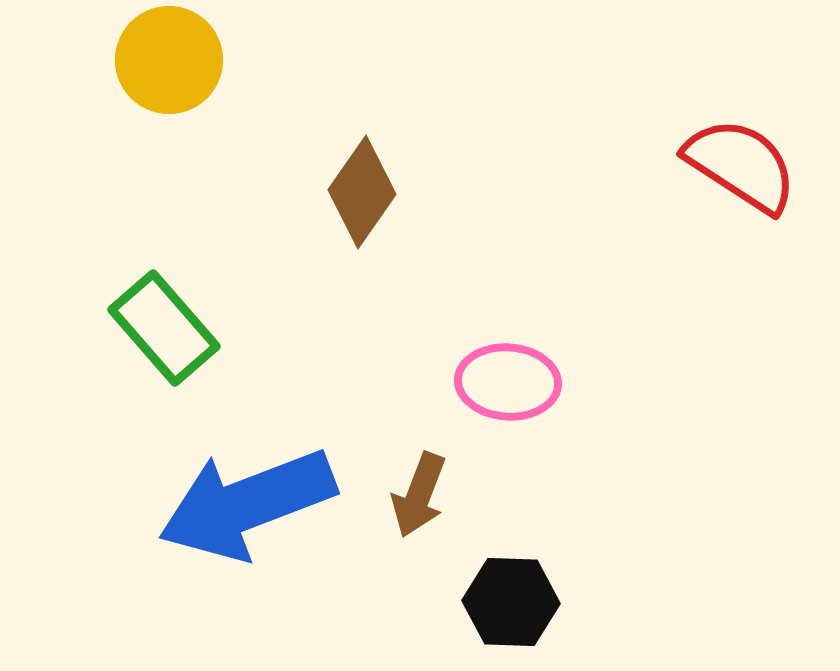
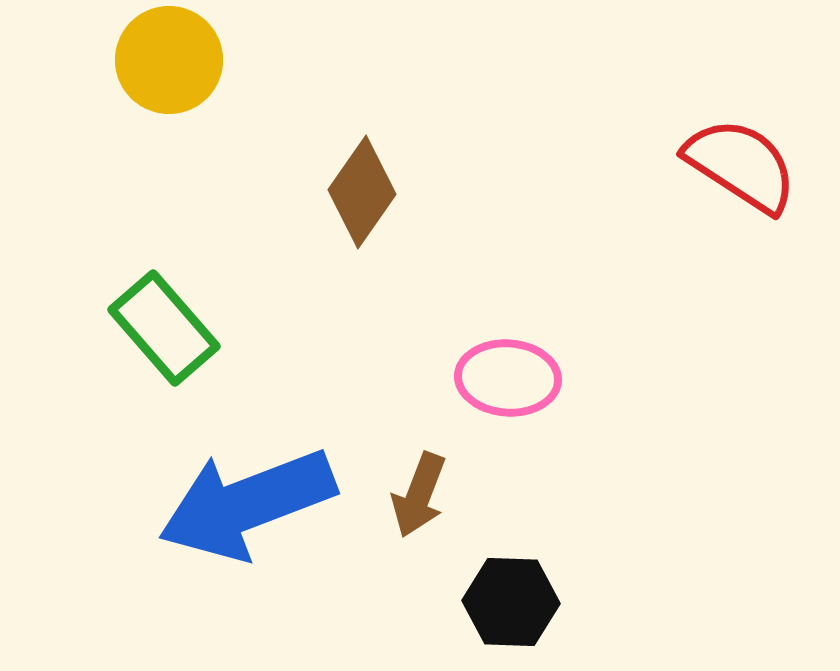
pink ellipse: moved 4 px up
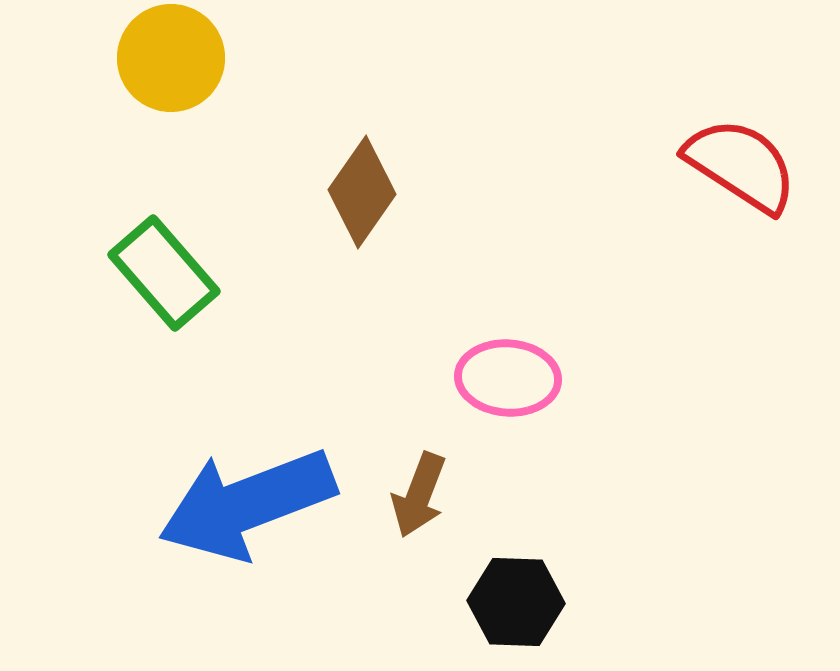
yellow circle: moved 2 px right, 2 px up
green rectangle: moved 55 px up
black hexagon: moved 5 px right
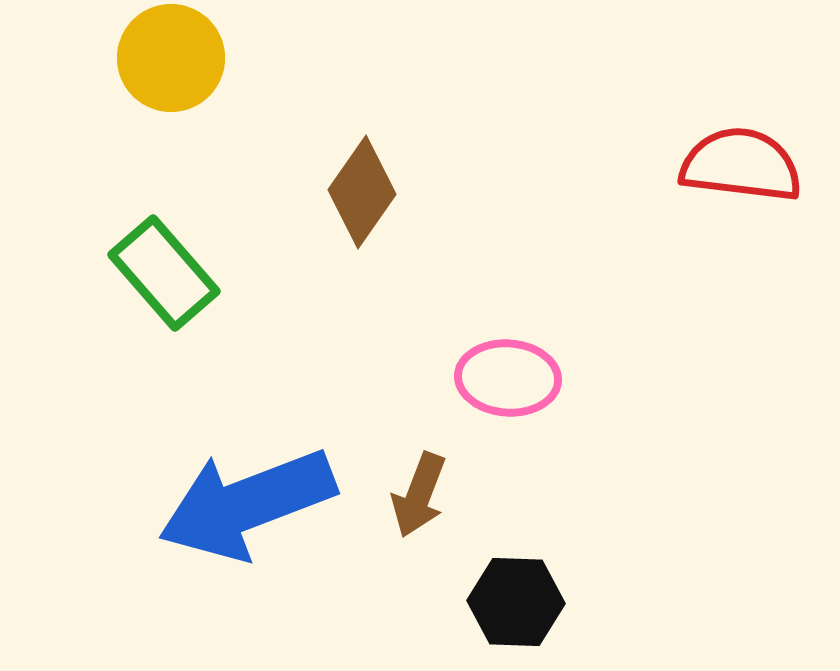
red semicircle: rotated 26 degrees counterclockwise
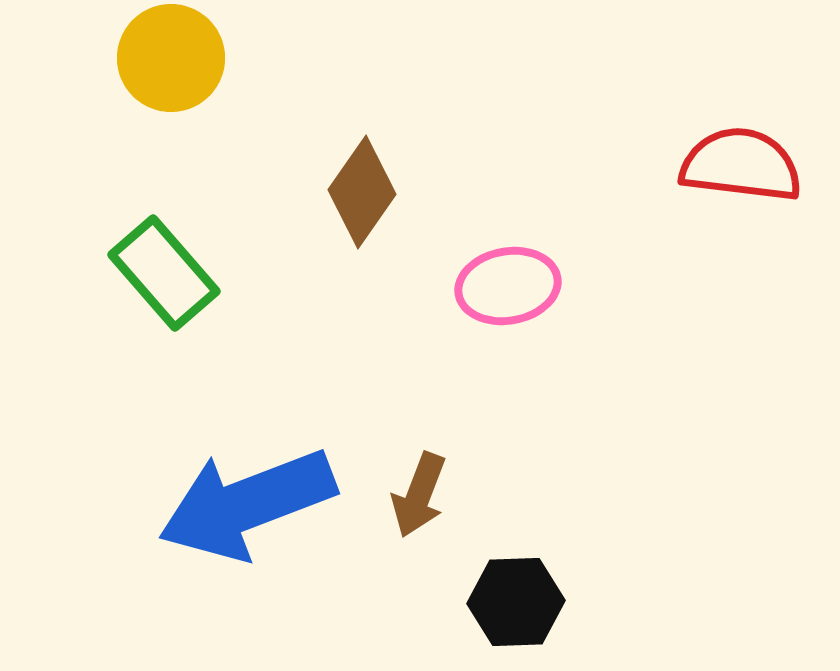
pink ellipse: moved 92 px up; rotated 14 degrees counterclockwise
black hexagon: rotated 4 degrees counterclockwise
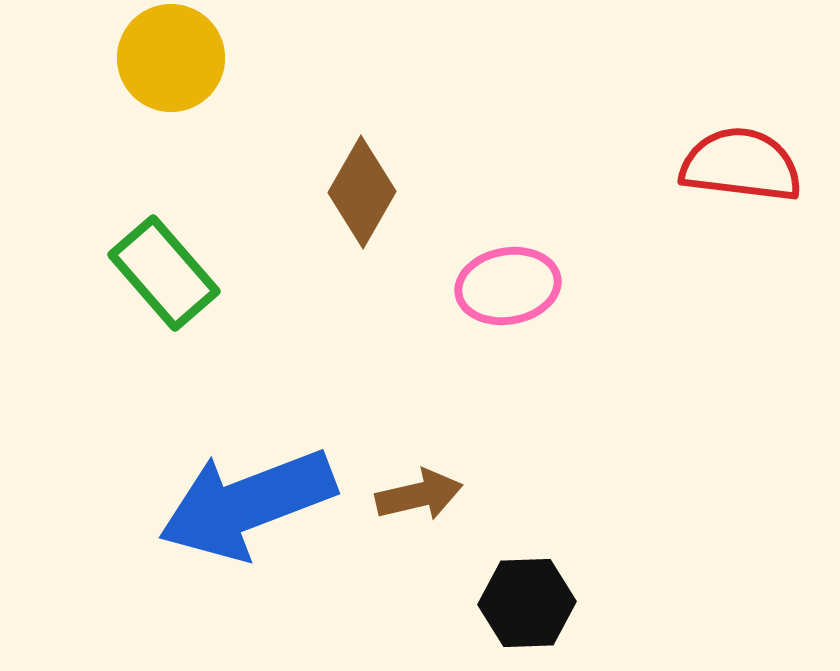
brown diamond: rotated 5 degrees counterclockwise
brown arrow: rotated 124 degrees counterclockwise
black hexagon: moved 11 px right, 1 px down
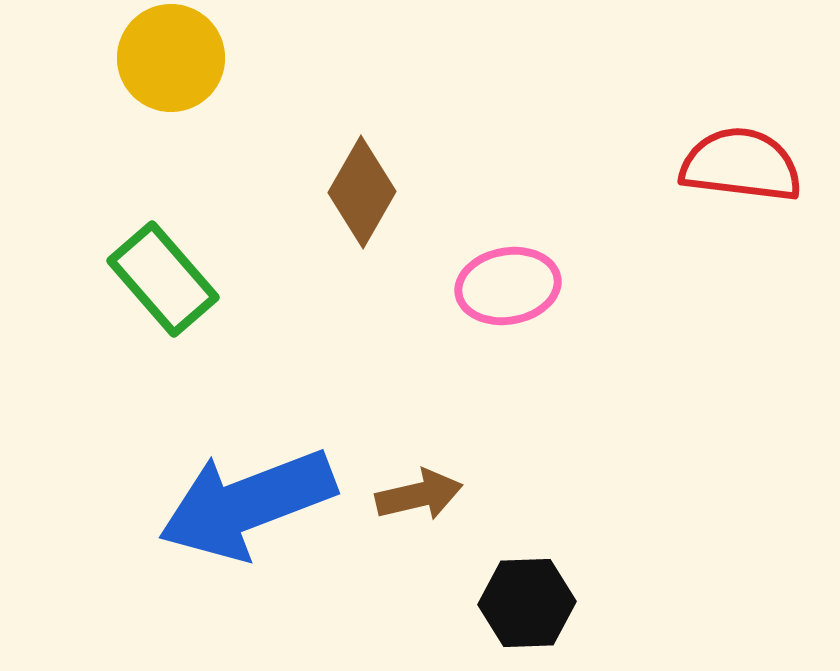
green rectangle: moved 1 px left, 6 px down
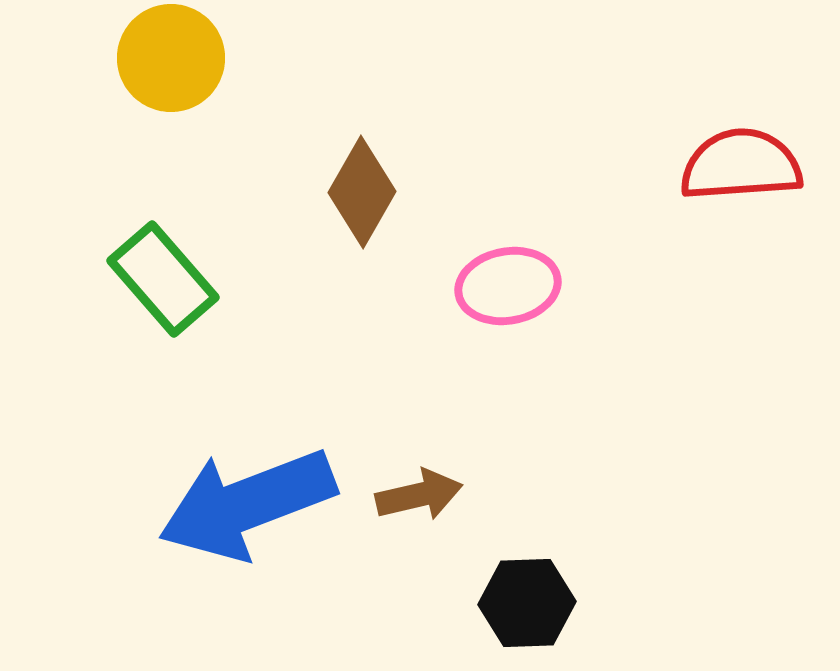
red semicircle: rotated 11 degrees counterclockwise
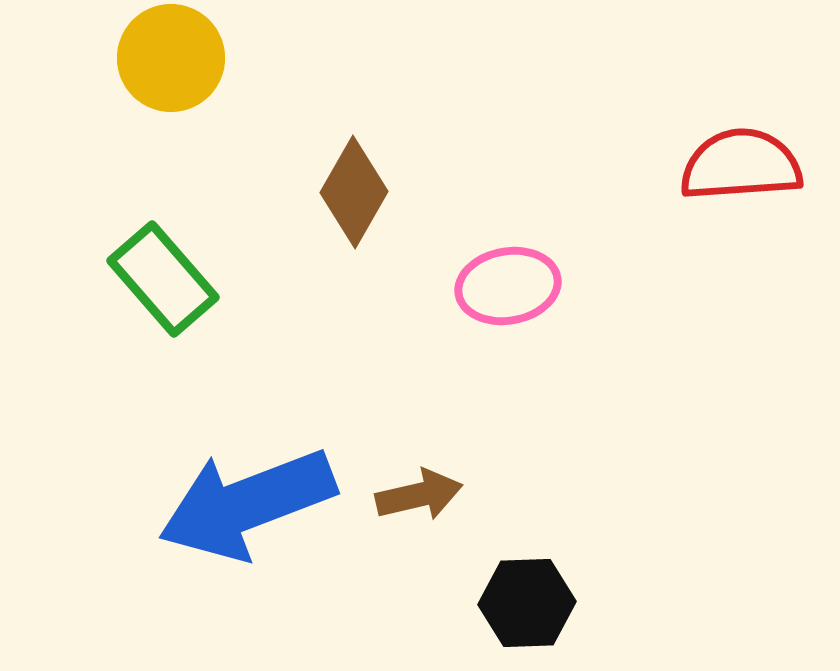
brown diamond: moved 8 px left
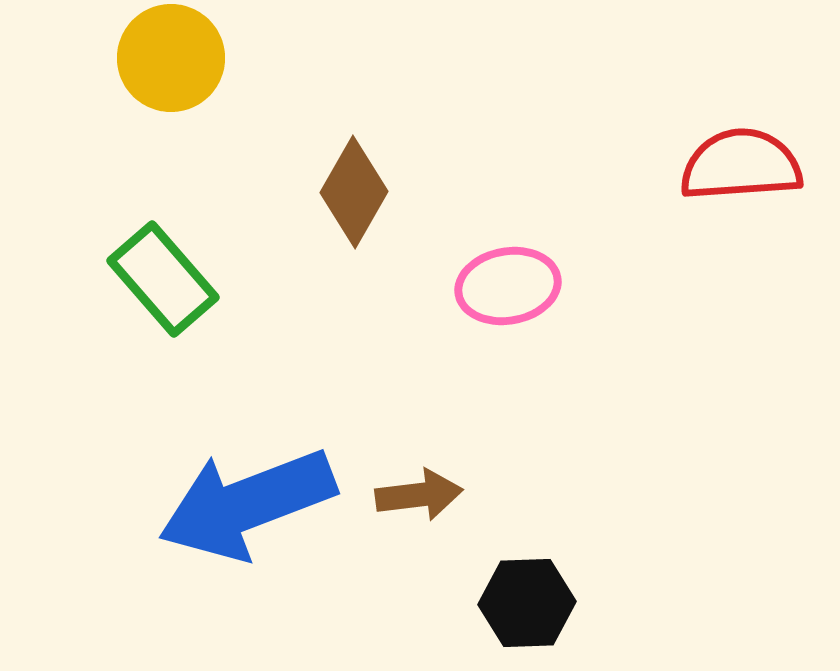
brown arrow: rotated 6 degrees clockwise
